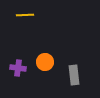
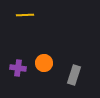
orange circle: moved 1 px left, 1 px down
gray rectangle: rotated 24 degrees clockwise
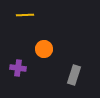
orange circle: moved 14 px up
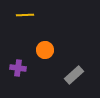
orange circle: moved 1 px right, 1 px down
gray rectangle: rotated 30 degrees clockwise
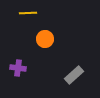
yellow line: moved 3 px right, 2 px up
orange circle: moved 11 px up
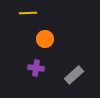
purple cross: moved 18 px right
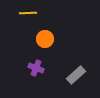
purple cross: rotated 14 degrees clockwise
gray rectangle: moved 2 px right
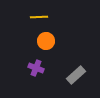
yellow line: moved 11 px right, 4 px down
orange circle: moved 1 px right, 2 px down
